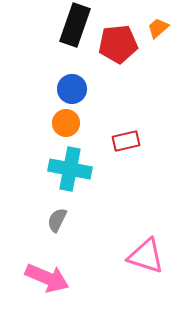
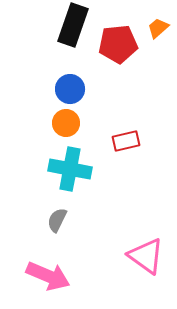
black rectangle: moved 2 px left
blue circle: moved 2 px left
pink triangle: rotated 18 degrees clockwise
pink arrow: moved 1 px right, 2 px up
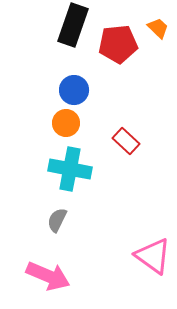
orange trapezoid: rotated 85 degrees clockwise
blue circle: moved 4 px right, 1 px down
red rectangle: rotated 56 degrees clockwise
pink triangle: moved 7 px right
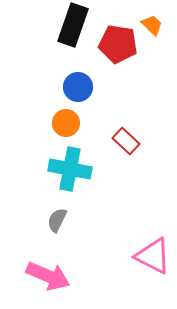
orange trapezoid: moved 6 px left, 3 px up
red pentagon: rotated 15 degrees clockwise
blue circle: moved 4 px right, 3 px up
pink triangle: rotated 9 degrees counterclockwise
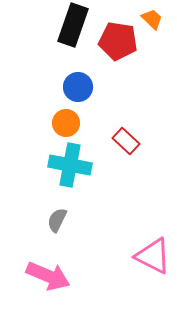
orange trapezoid: moved 6 px up
red pentagon: moved 3 px up
cyan cross: moved 4 px up
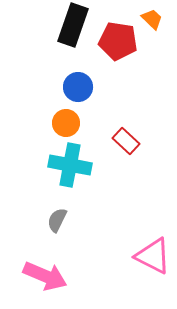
pink arrow: moved 3 px left
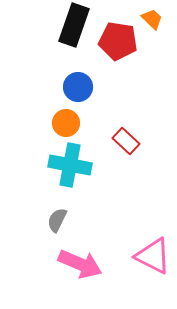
black rectangle: moved 1 px right
pink arrow: moved 35 px right, 12 px up
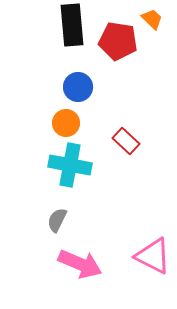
black rectangle: moved 2 px left; rotated 24 degrees counterclockwise
